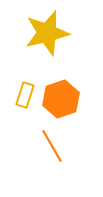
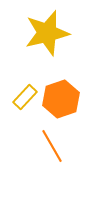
yellow rectangle: moved 2 px down; rotated 25 degrees clockwise
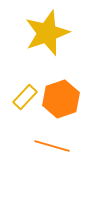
yellow star: rotated 6 degrees counterclockwise
orange line: rotated 44 degrees counterclockwise
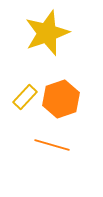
orange line: moved 1 px up
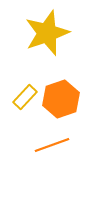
orange line: rotated 36 degrees counterclockwise
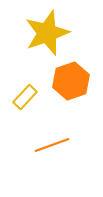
orange hexagon: moved 10 px right, 18 px up
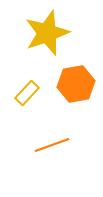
orange hexagon: moved 5 px right, 3 px down; rotated 9 degrees clockwise
yellow rectangle: moved 2 px right, 4 px up
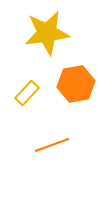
yellow star: rotated 12 degrees clockwise
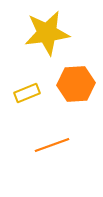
orange hexagon: rotated 6 degrees clockwise
yellow rectangle: rotated 25 degrees clockwise
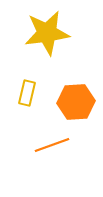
orange hexagon: moved 18 px down
yellow rectangle: rotated 55 degrees counterclockwise
